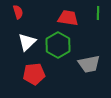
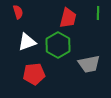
red trapezoid: rotated 95 degrees clockwise
white triangle: rotated 24 degrees clockwise
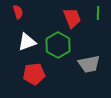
red trapezoid: moved 4 px right; rotated 35 degrees counterclockwise
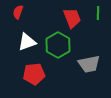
red semicircle: rotated 144 degrees counterclockwise
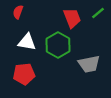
green line: rotated 48 degrees clockwise
white triangle: rotated 30 degrees clockwise
red pentagon: moved 10 px left
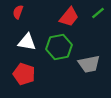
red trapezoid: moved 3 px left, 1 px up; rotated 60 degrees clockwise
green hexagon: moved 1 px right, 2 px down; rotated 20 degrees clockwise
red pentagon: rotated 25 degrees clockwise
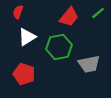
white triangle: moved 5 px up; rotated 42 degrees counterclockwise
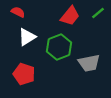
red semicircle: rotated 96 degrees clockwise
red trapezoid: moved 1 px right, 1 px up
green hexagon: rotated 10 degrees counterclockwise
gray trapezoid: moved 1 px up
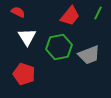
green line: rotated 24 degrees counterclockwise
white triangle: rotated 30 degrees counterclockwise
green hexagon: rotated 10 degrees clockwise
gray trapezoid: moved 8 px up; rotated 10 degrees counterclockwise
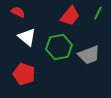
white triangle: rotated 18 degrees counterclockwise
